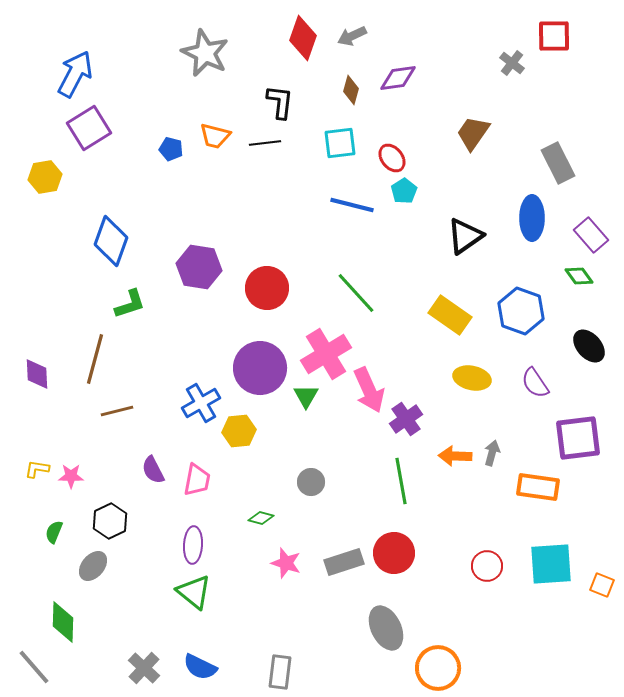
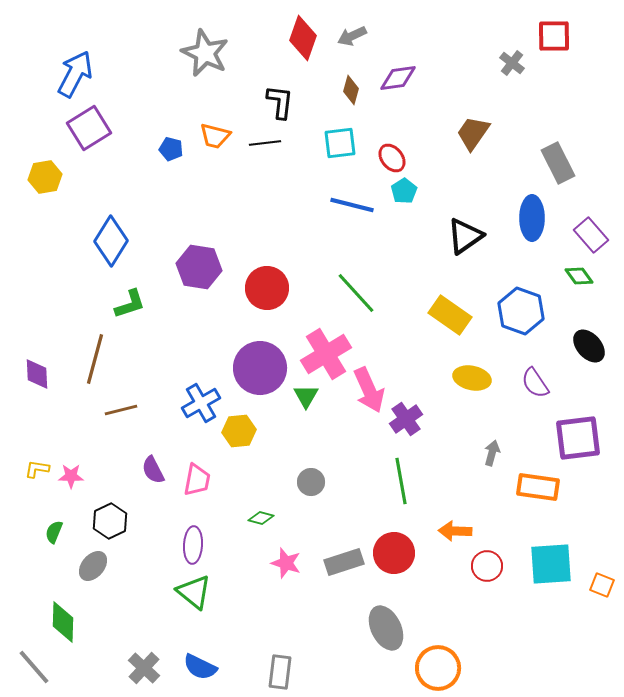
blue diamond at (111, 241): rotated 12 degrees clockwise
brown line at (117, 411): moved 4 px right, 1 px up
orange arrow at (455, 456): moved 75 px down
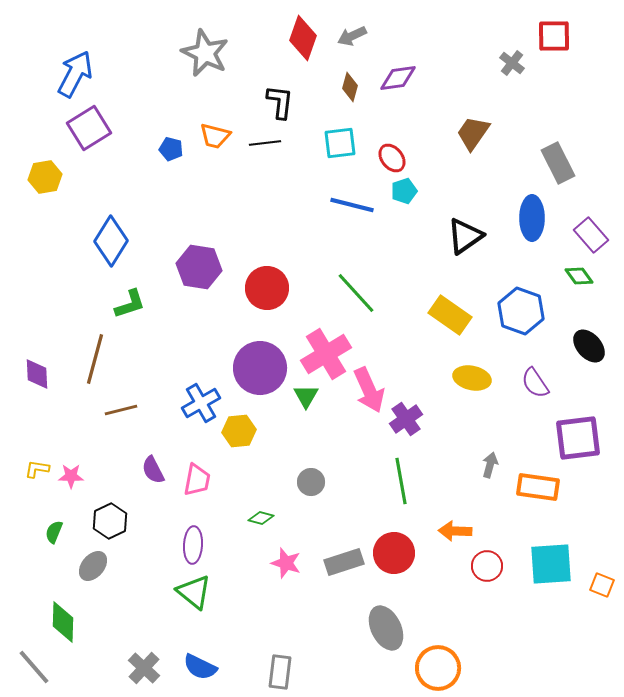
brown diamond at (351, 90): moved 1 px left, 3 px up
cyan pentagon at (404, 191): rotated 15 degrees clockwise
gray arrow at (492, 453): moved 2 px left, 12 px down
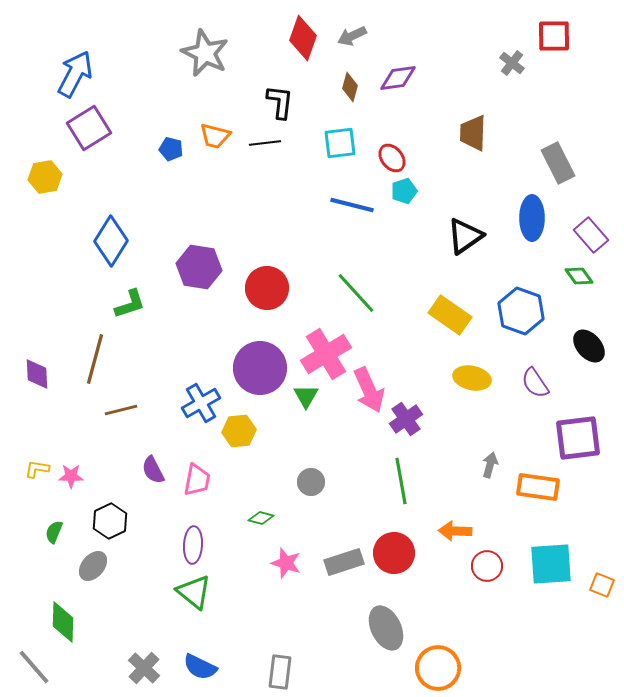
brown trapezoid at (473, 133): rotated 33 degrees counterclockwise
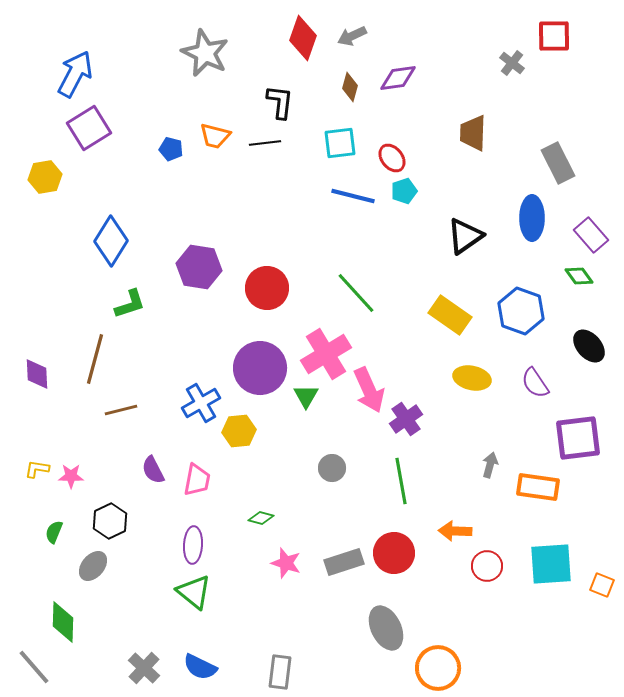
blue line at (352, 205): moved 1 px right, 9 px up
gray circle at (311, 482): moved 21 px right, 14 px up
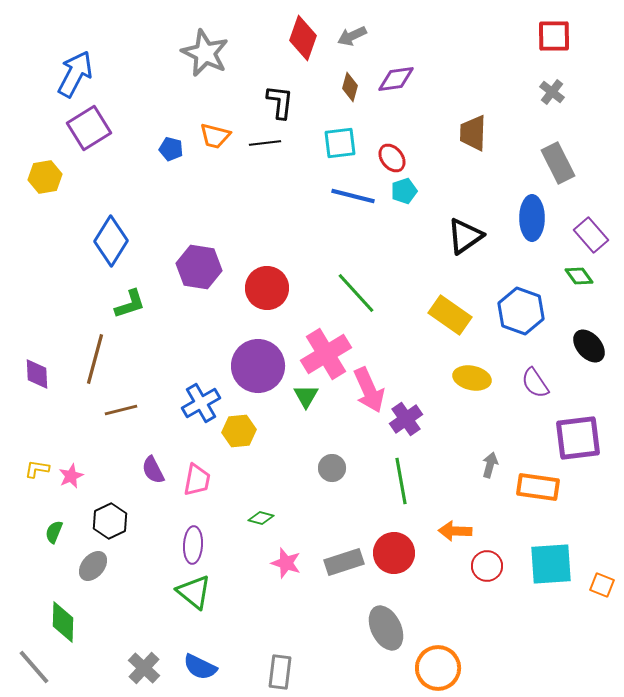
gray cross at (512, 63): moved 40 px right, 29 px down
purple diamond at (398, 78): moved 2 px left, 1 px down
purple circle at (260, 368): moved 2 px left, 2 px up
pink star at (71, 476): rotated 25 degrees counterclockwise
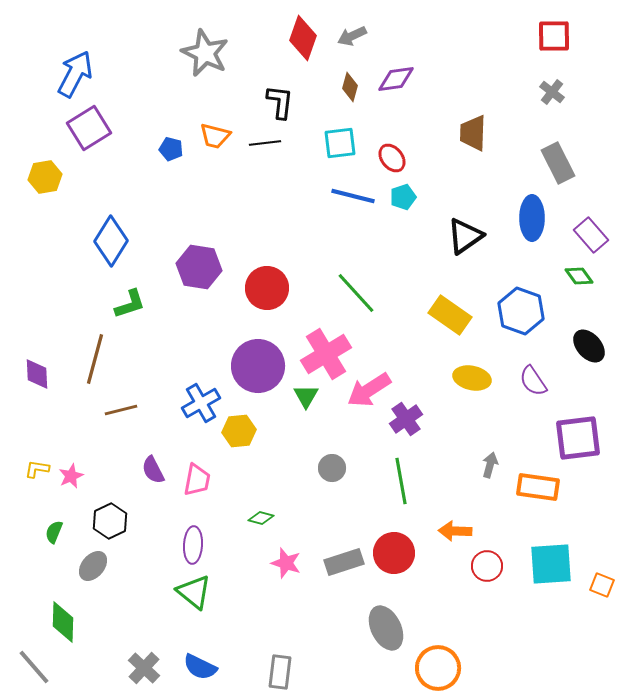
cyan pentagon at (404, 191): moved 1 px left, 6 px down
purple semicircle at (535, 383): moved 2 px left, 2 px up
pink arrow at (369, 390): rotated 81 degrees clockwise
